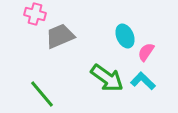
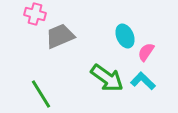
green line: moved 1 px left; rotated 8 degrees clockwise
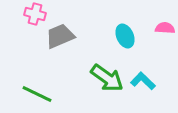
pink semicircle: moved 19 px right, 24 px up; rotated 60 degrees clockwise
green line: moved 4 px left; rotated 32 degrees counterclockwise
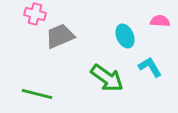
pink semicircle: moved 5 px left, 7 px up
cyan L-shape: moved 7 px right, 14 px up; rotated 15 degrees clockwise
green line: rotated 12 degrees counterclockwise
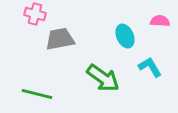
gray trapezoid: moved 3 px down; rotated 12 degrees clockwise
green arrow: moved 4 px left
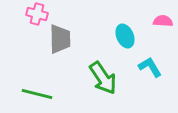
pink cross: moved 2 px right
pink semicircle: moved 3 px right
gray trapezoid: rotated 100 degrees clockwise
green arrow: rotated 20 degrees clockwise
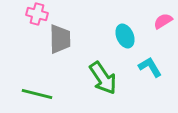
pink semicircle: rotated 36 degrees counterclockwise
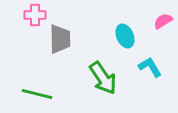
pink cross: moved 2 px left, 1 px down; rotated 15 degrees counterclockwise
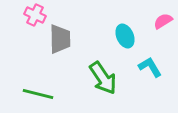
pink cross: rotated 25 degrees clockwise
green line: moved 1 px right
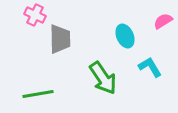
green line: rotated 24 degrees counterclockwise
